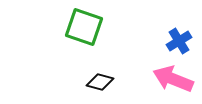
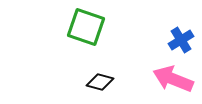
green square: moved 2 px right
blue cross: moved 2 px right, 1 px up
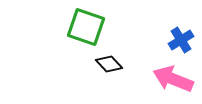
black diamond: moved 9 px right, 18 px up; rotated 32 degrees clockwise
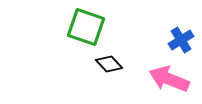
pink arrow: moved 4 px left
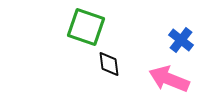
blue cross: rotated 20 degrees counterclockwise
black diamond: rotated 36 degrees clockwise
